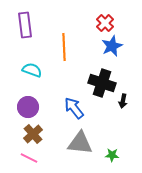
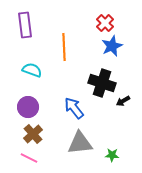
black arrow: rotated 48 degrees clockwise
gray triangle: rotated 12 degrees counterclockwise
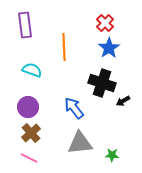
blue star: moved 3 px left, 2 px down; rotated 10 degrees counterclockwise
brown cross: moved 2 px left, 1 px up
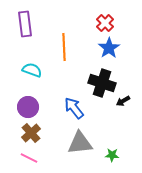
purple rectangle: moved 1 px up
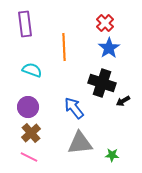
pink line: moved 1 px up
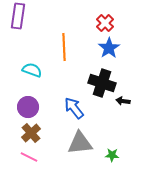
purple rectangle: moved 7 px left, 8 px up; rotated 15 degrees clockwise
black arrow: rotated 40 degrees clockwise
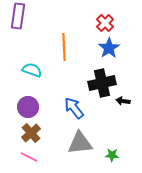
black cross: rotated 32 degrees counterclockwise
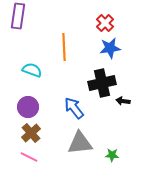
blue star: moved 1 px right; rotated 25 degrees clockwise
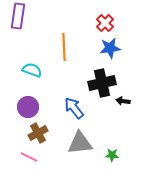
brown cross: moved 7 px right; rotated 12 degrees clockwise
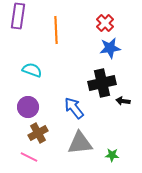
orange line: moved 8 px left, 17 px up
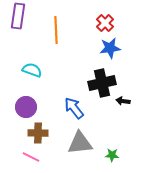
purple circle: moved 2 px left
brown cross: rotated 30 degrees clockwise
pink line: moved 2 px right
